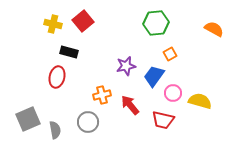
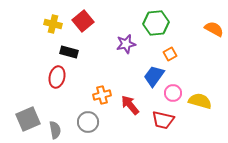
purple star: moved 22 px up
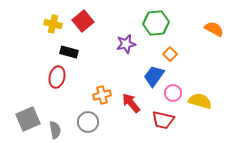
orange square: rotated 16 degrees counterclockwise
red arrow: moved 1 px right, 2 px up
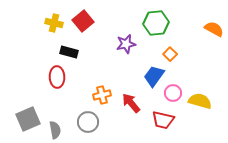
yellow cross: moved 1 px right, 1 px up
red ellipse: rotated 15 degrees counterclockwise
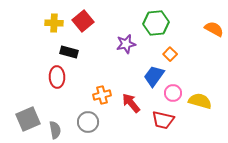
yellow cross: rotated 12 degrees counterclockwise
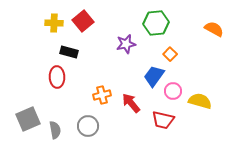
pink circle: moved 2 px up
gray circle: moved 4 px down
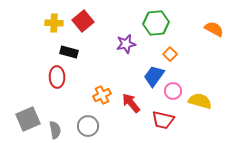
orange cross: rotated 12 degrees counterclockwise
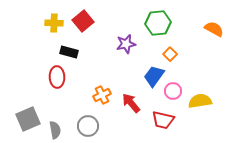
green hexagon: moved 2 px right
yellow semicircle: rotated 25 degrees counterclockwise
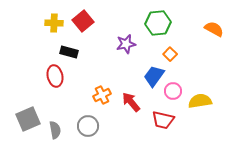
red ellipse: moved 2 px left, 1 px up; rotated 10 degrees counterclockwise
red arrow: moved 1 px up
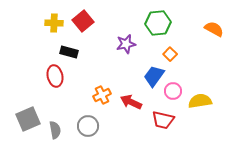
red arrow: rotated 25 degrees counterclockwise
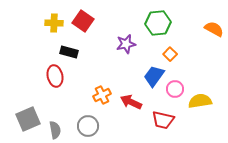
red square: rotated 15 degrees counterclockwise
pink circle: moved 2 px right, 2 px up
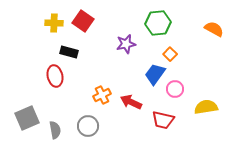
blue trapezoid: moved 1 px right, 2 px up
yellow semicircle: moved 6 px right, 6 px down
gray square: moved 1 px left, 1 px up
